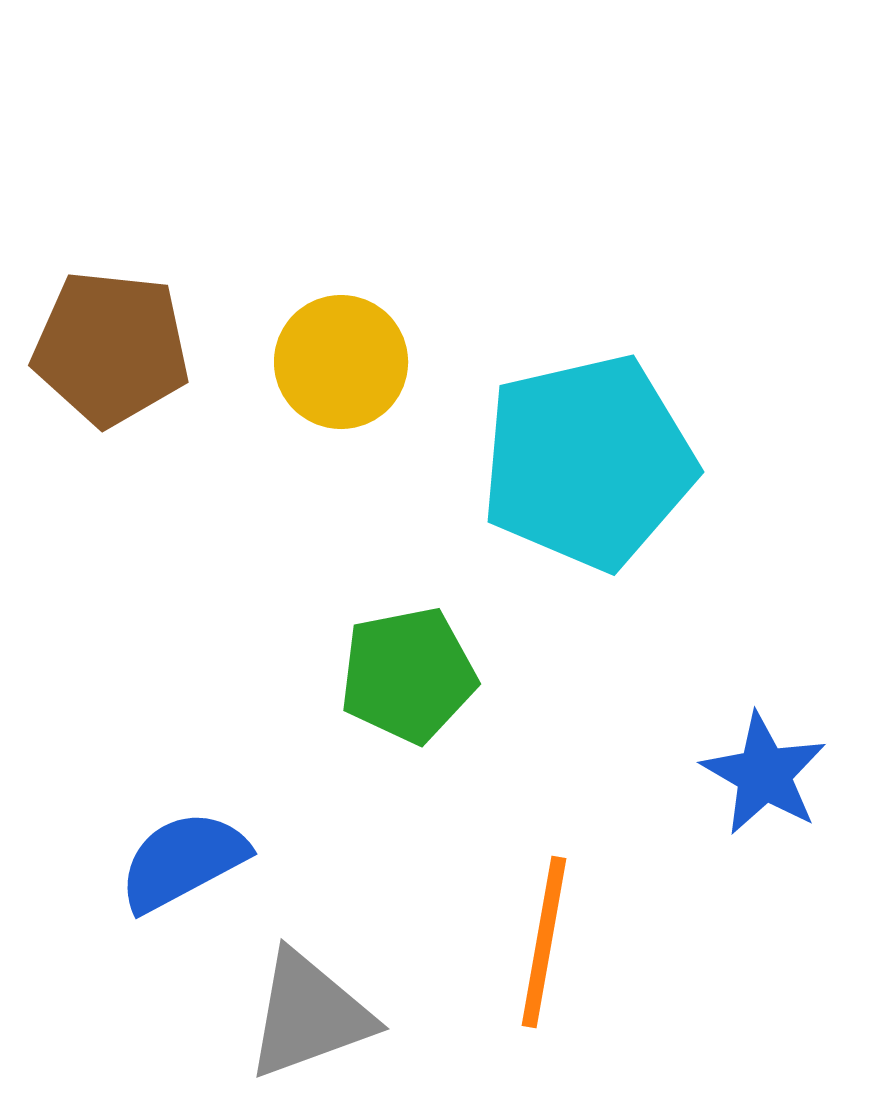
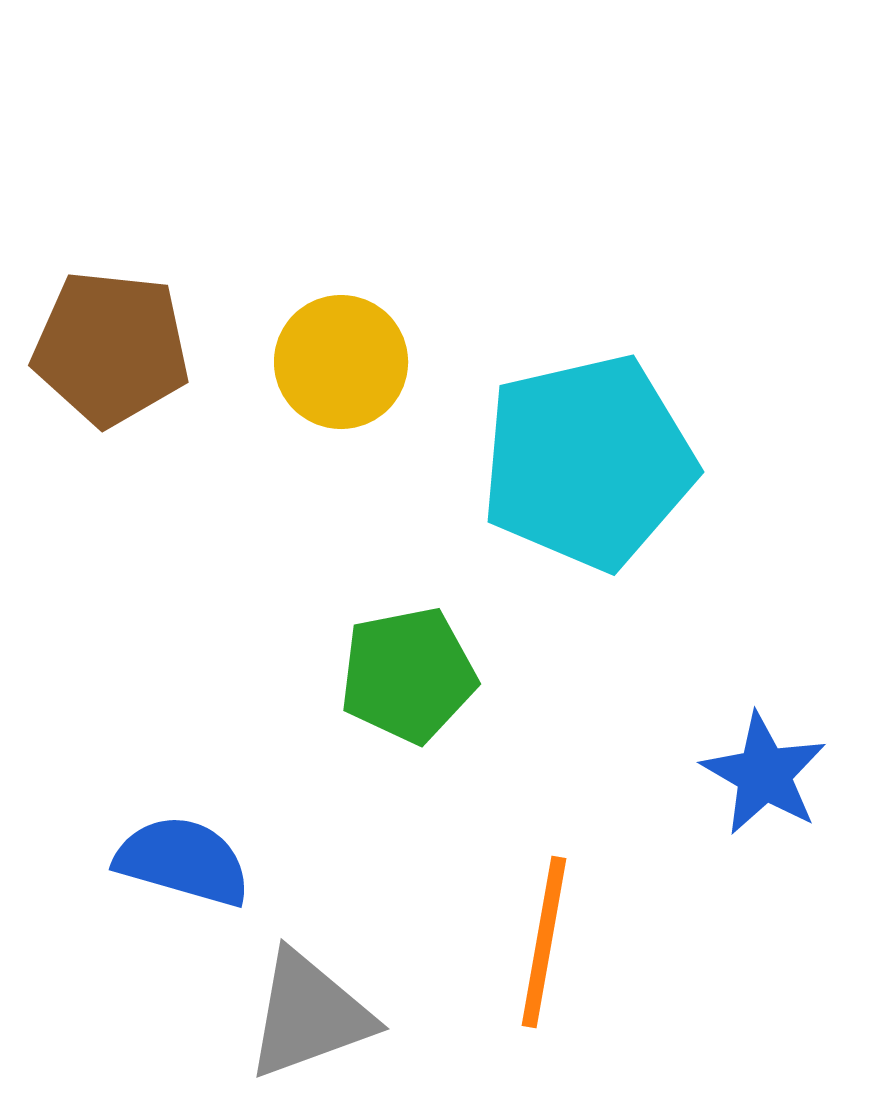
blue semicircle: rotated 44 degrees clockwise
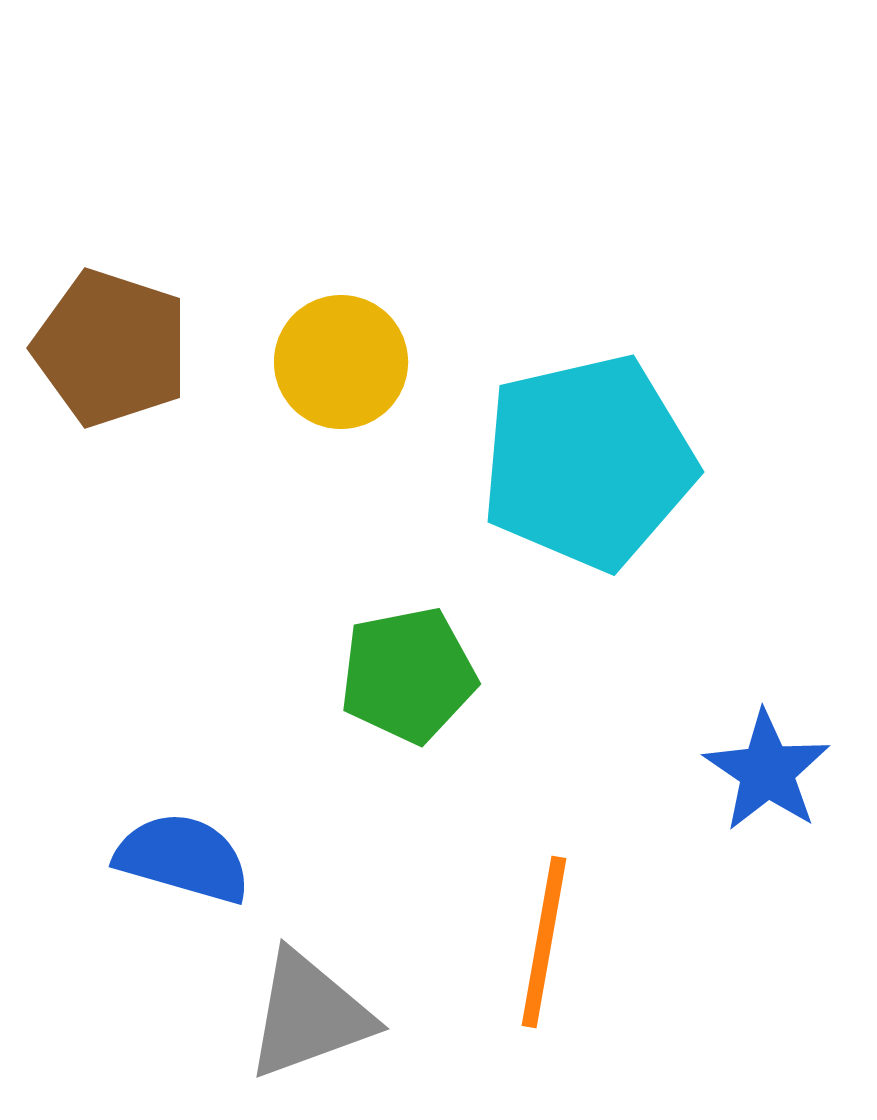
brown pentagon: rotated 12 degrees clockwise
blue star: moved 3 px right, 3 px up; rotated 4 degrees clockwise
blue semicircle: moved 3 px up
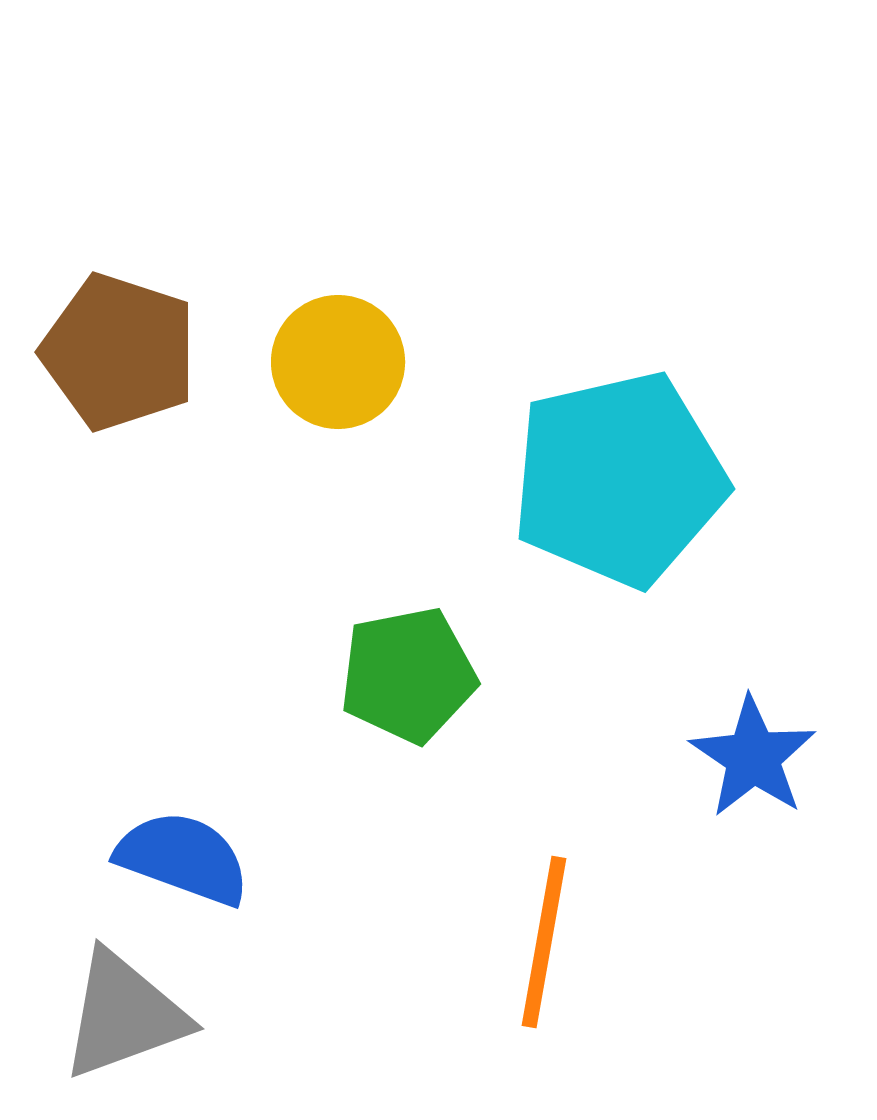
brown pentagon: moved 8 px right, 4 px down
yellow circle: moved 3 px left
cyan pentagon: moved 31 px right, 17 px down
blue star: moved 14 px left, 14 px up
blue semicircle: rotated 4 degrees clockwise
gray triangle: moved 185 px left
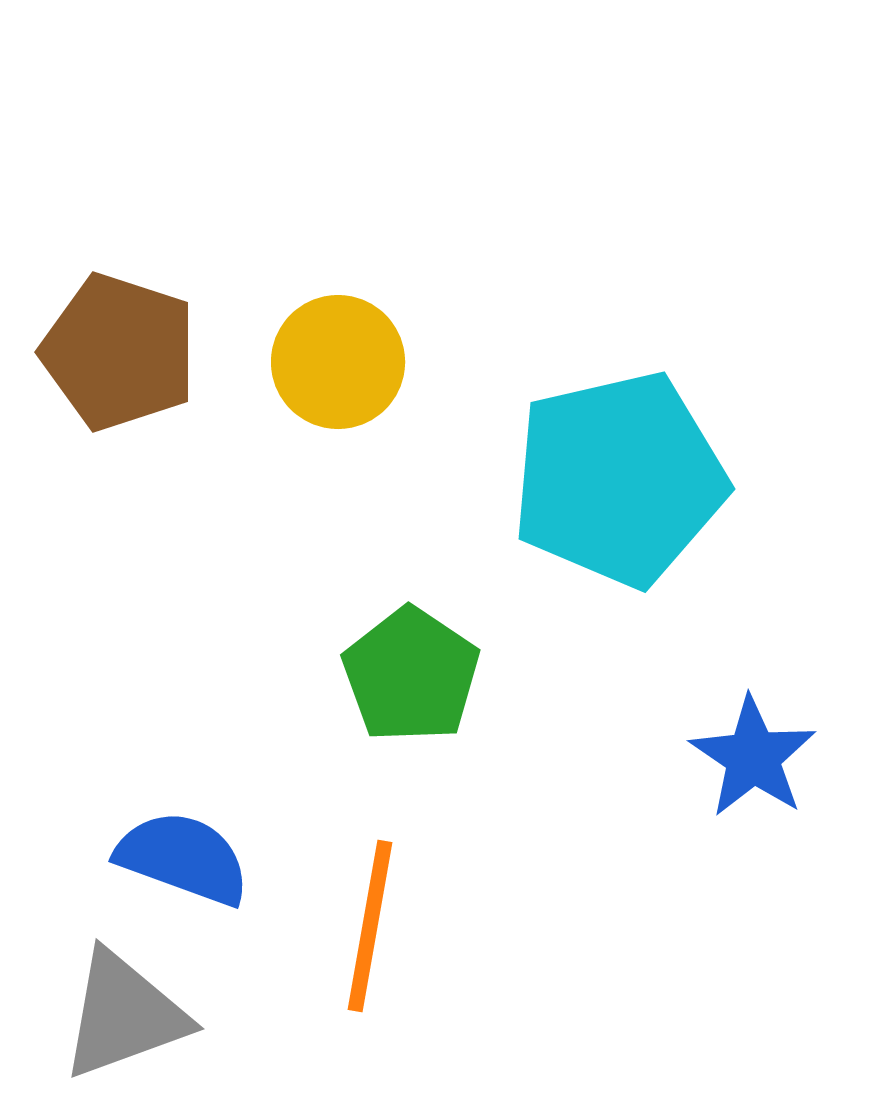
green pentagon: moved 3 px right; rotated 27 degrees counterclockwise
orange line: moved 174 px left, 16 px up
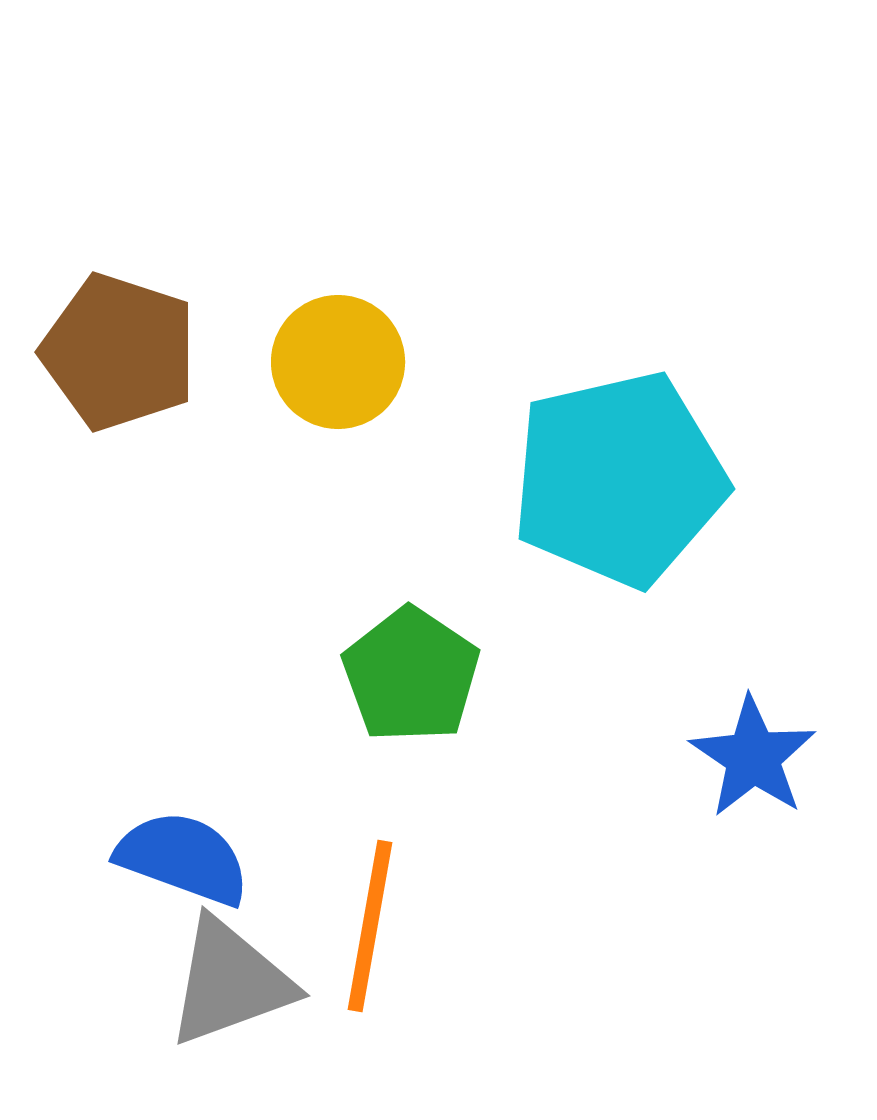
gray triangle: moved 106 px right, 33 px up
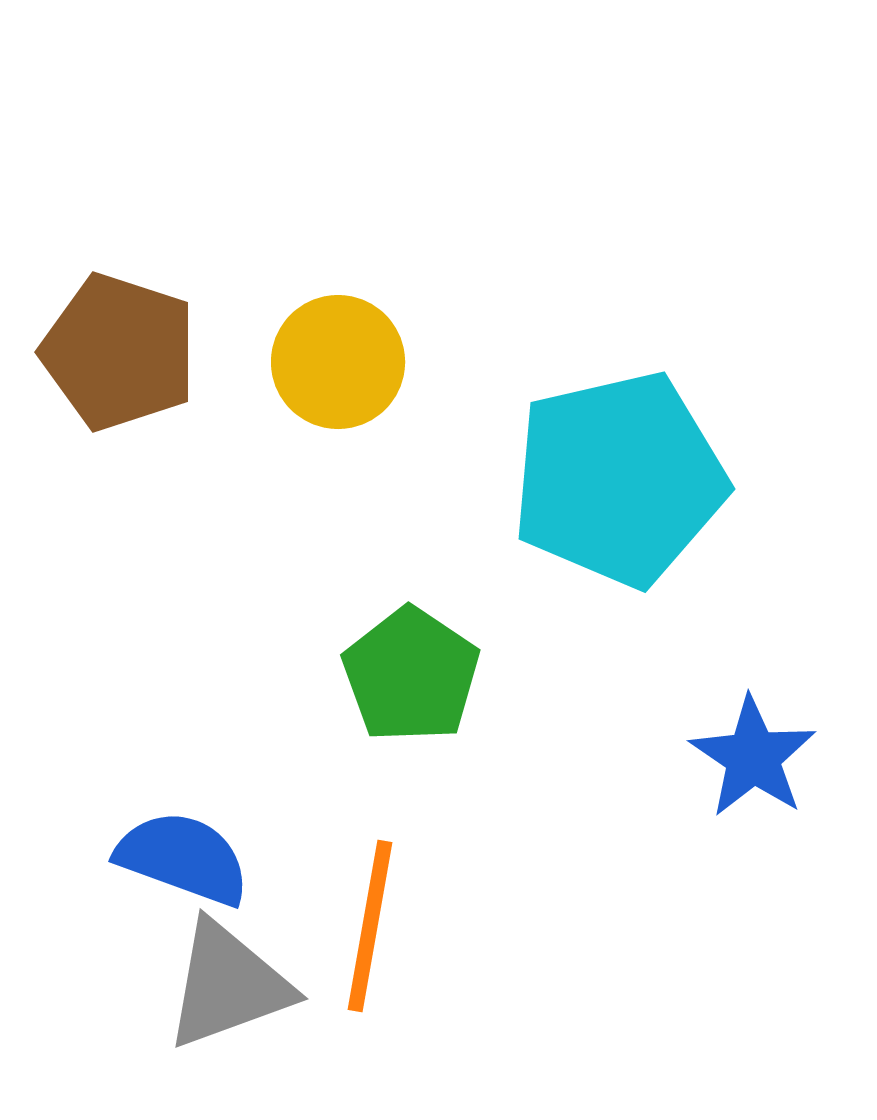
gray triangle: moved 2 px left, 3 px down
